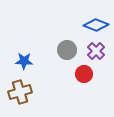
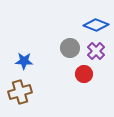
gray circle: moved 3 px right, 2 px up
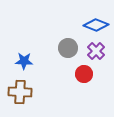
gray circle: moved 2 px left
brown cross: rotated 20 degrees clockwise
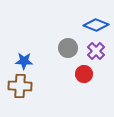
brown cross: moved 6 px up
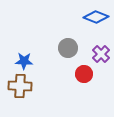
blue diamond: moved 8 px up
purple cross: moved 5 px right, 3 px down
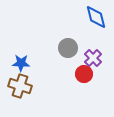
blue diamond: rotated 55 degrees clockwise
purple cross: moved 8 px left, 4 px down
blue star: moved 3 px left, 2 px down
brown cross: rotated 15 degrees clockwise
